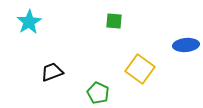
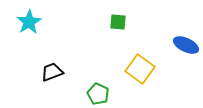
green square: moved 4 px right, 1 px down
blue ellipse: rotated 30 degrees clockwise
green pentagon: moved 1 px down
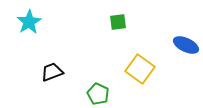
green square: rotated 12 degrees counterclockwise
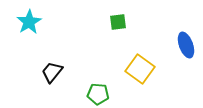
blue ellipse: rotated 45 degrees clockwise
black trapezoid: rotated 30 degrees counterclockwise
green pentagon: rotated 20 degrees counterclockwise
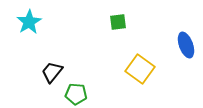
green pentagon: moved 22 px left
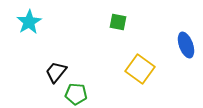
green square: rotated 18 degrees clockwise
black trapezoid: moved 4 px right
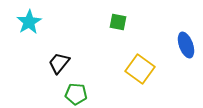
black trapezoid: moved 3 px right, 9 px up
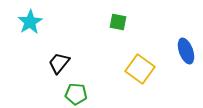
cyan star: moved 1 px right
blue ellipse: moved 6 px down
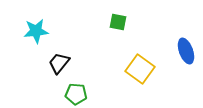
cyan star: moved 6 px right, 9 px down; rotated 25 degrees clockwise
